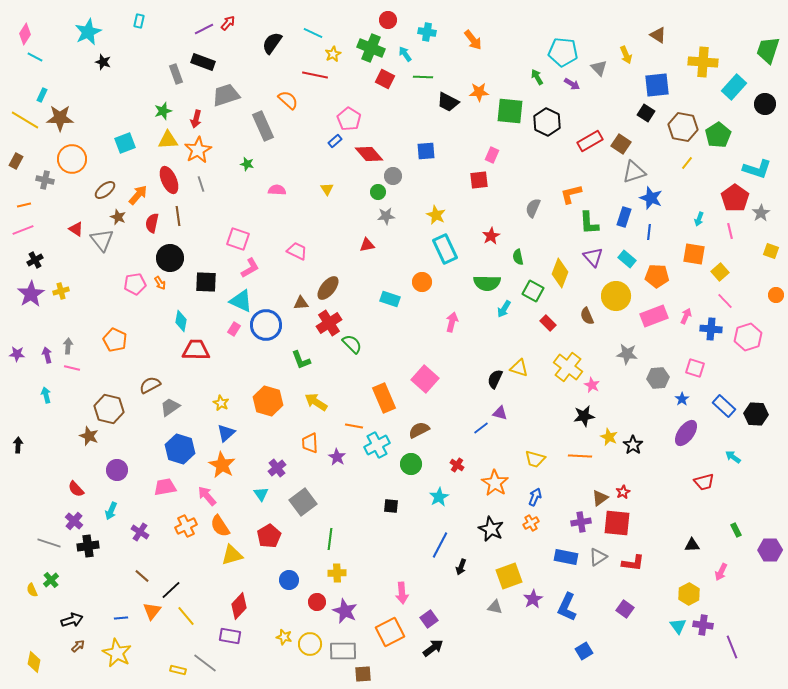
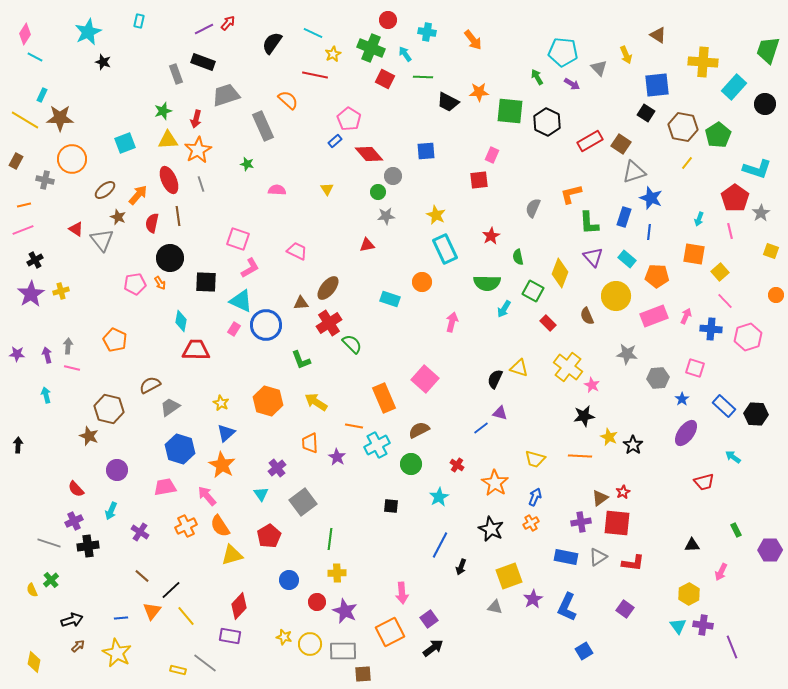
purple cross at (74, 521): rotated 24 degrees clockwise
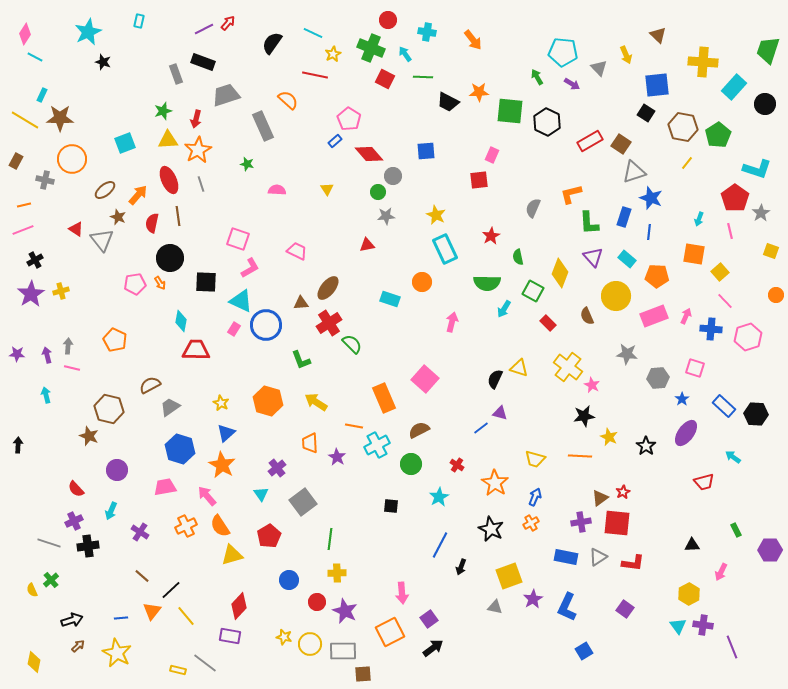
brown triangle at (658, 35): rotated 12 degrees clockwise
black star at (633, 445): moved 13 px right, 1 px down
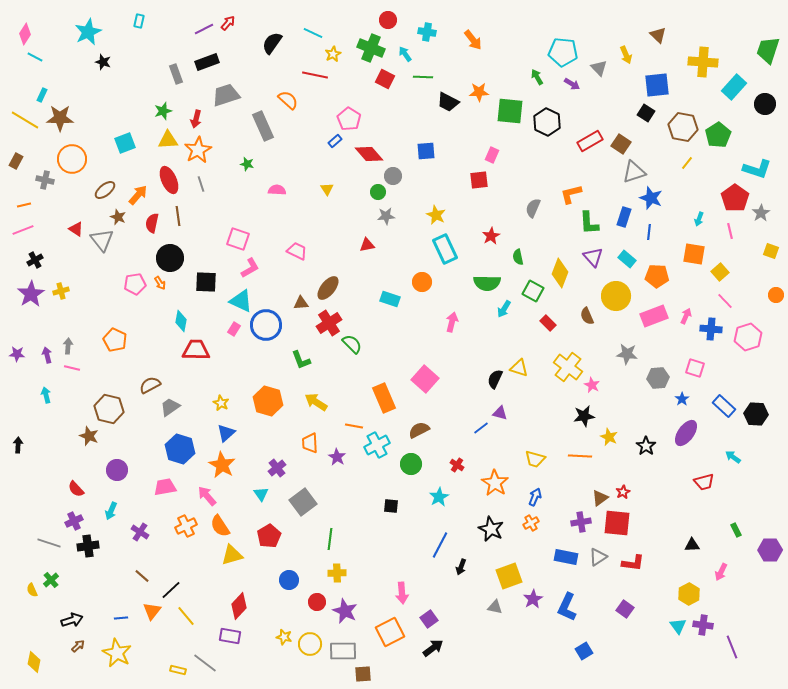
black rectangle at (203, 62): moved 4 px right; rotated 40 degrees counterclockwise
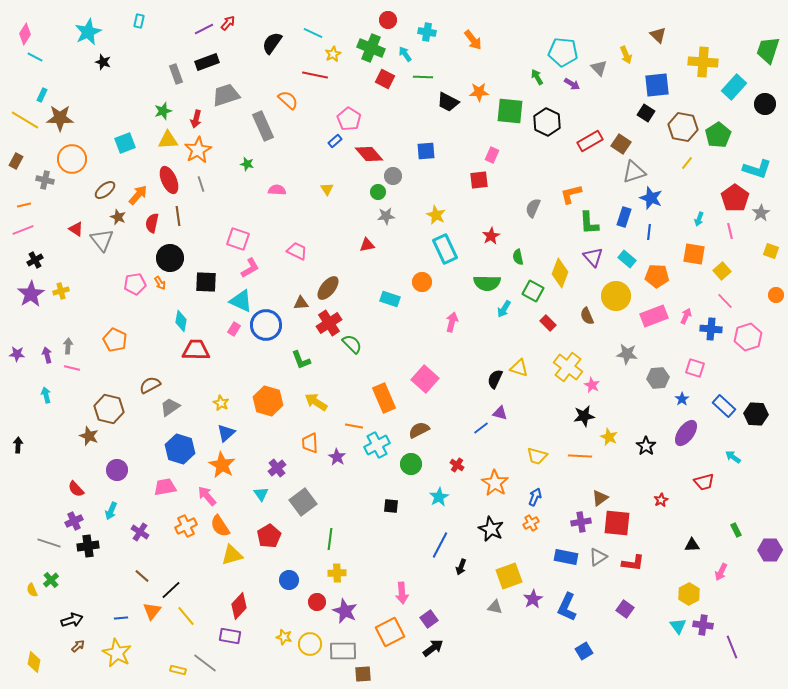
yellow square at (720, 272): moved 2 px right, 1 px up
yellow trapezoid at (535, 459): moved 2 px right, 3 px up
red star at (623, 492): moved 38 px right, 8 px down
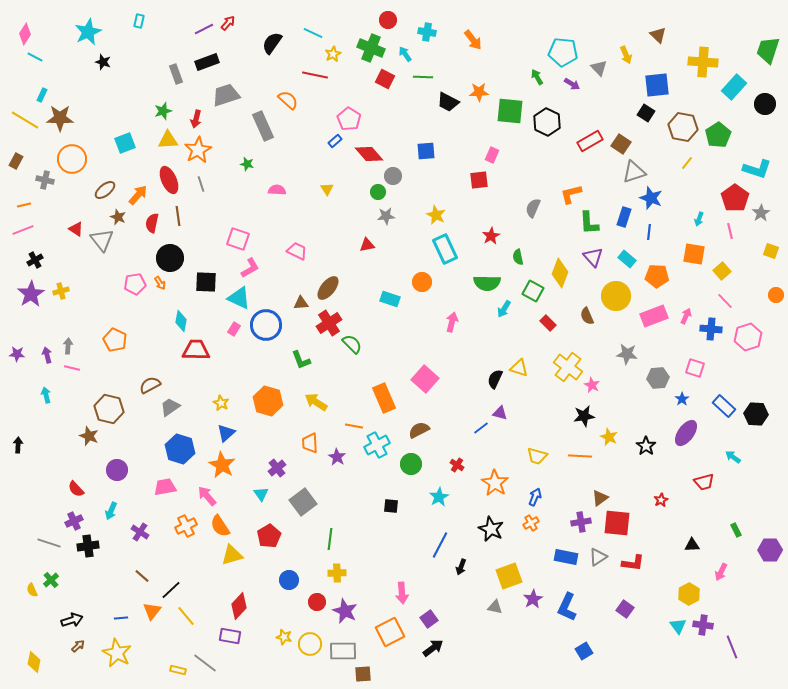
cyan triangle at (241, 301): moved 2 px left, 3 px up
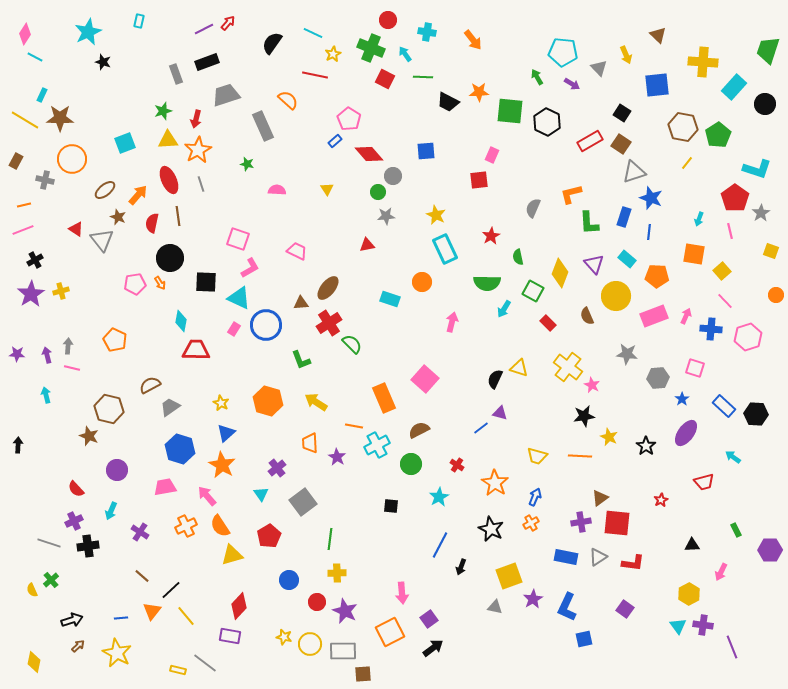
black square at (646, 113): moved 24 px left
purple triangle at (593, 257): moved 1 px right, 7 px down
blue square at (584, 651): moved 12 px up; rotated 18 degrees clockwise
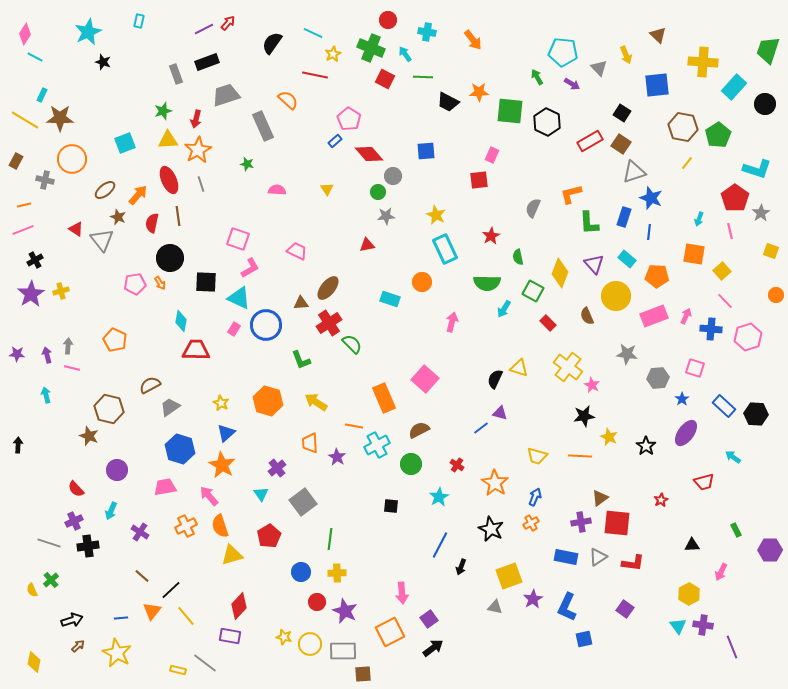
pink arrow at (207, 496): moved 2 px right
orange semicircle at (220, 526): rotated 15 degrees clockwise
blue circle at (289, 580): moved 12 px right, 8 px up
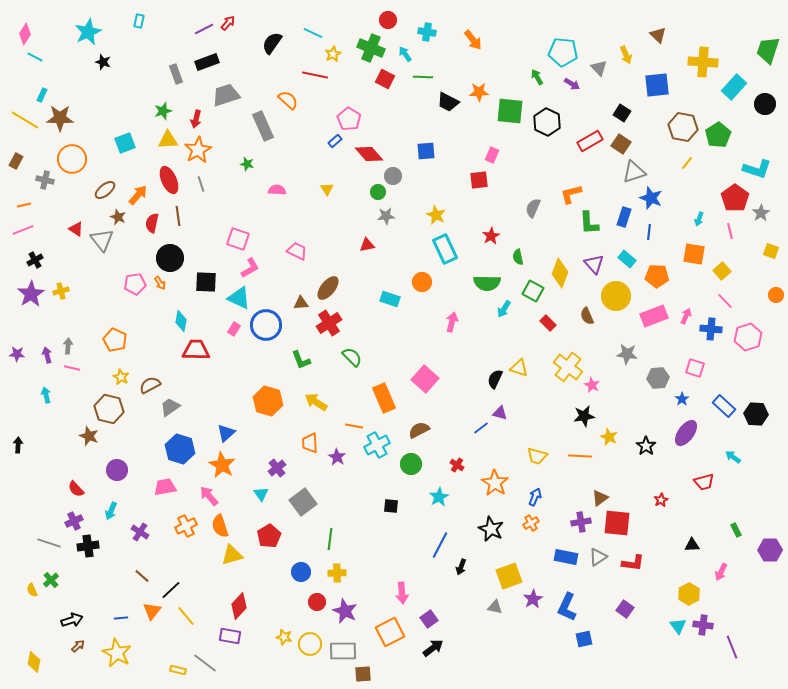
green semicircle at (352, 344): moved 13 px down
yellow star at (221, 403): moved 100 px left, 26 px up
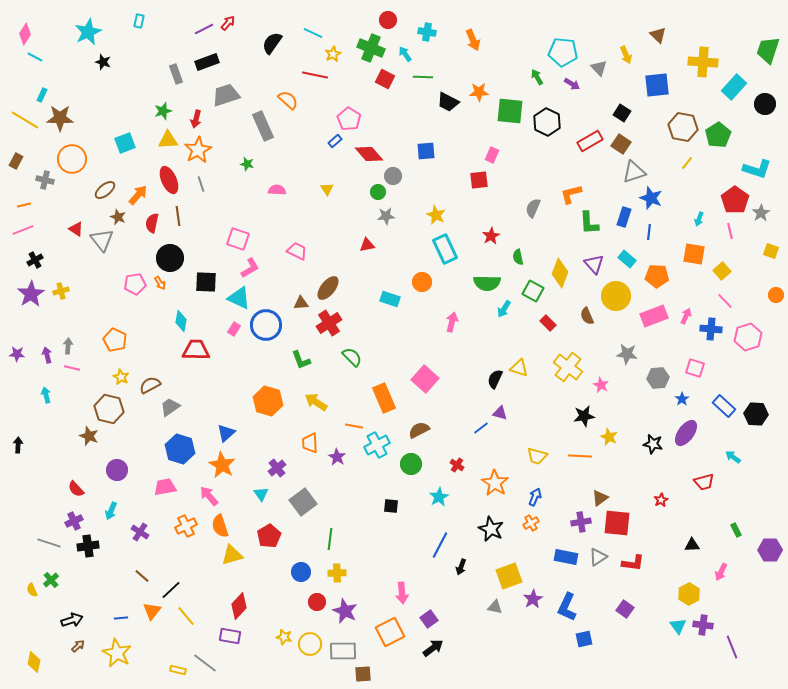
orange arrow at (473, 40): rotated 15 degrees clockwise
red pentagon at (735, 198): moved 2 px down
pink star at (592, 385): moved 9 px right
black star at (646, 446): moved 7 px right, 2 px up; rotated 24 degrees counterclockwise
